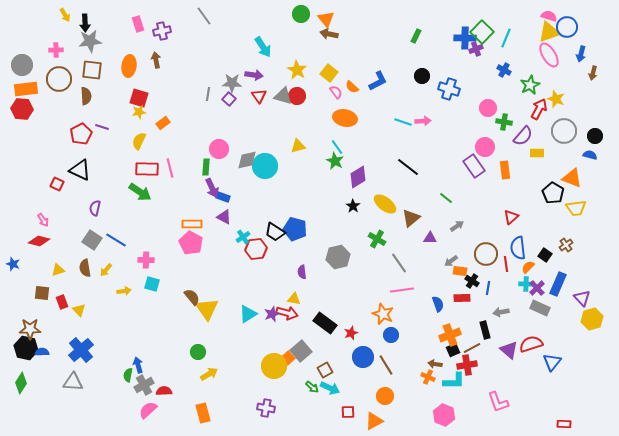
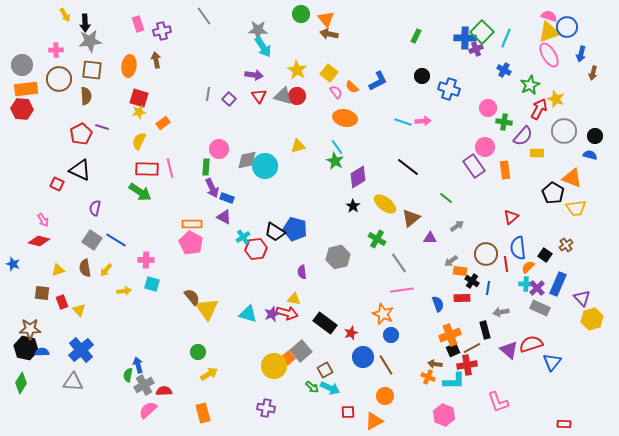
gray star at (232, 83): moved 26 px right, 53 px up
blue rectangle at (223, 197): moved 4 px right, 1 px down
cyan triangle at (248, 314): rotated 48 degrees clockwise
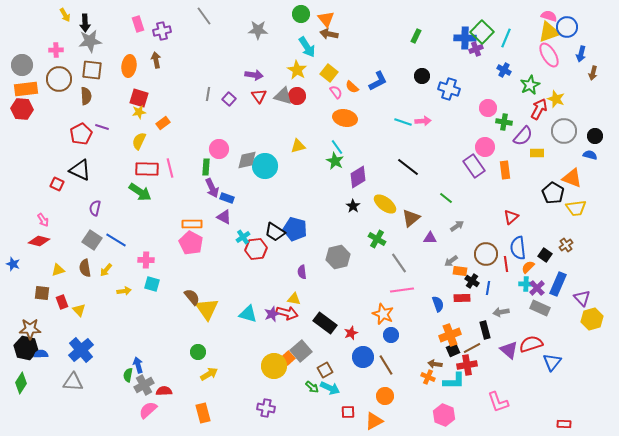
cyan arrow at (263, 47): moved 44 px right
blue semicircle at (42, 352): moved 1 px left, 2 px down
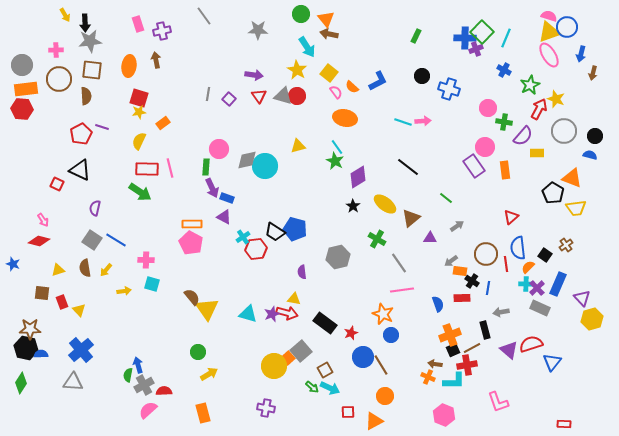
brown line at (386, 365): moved 5 px left
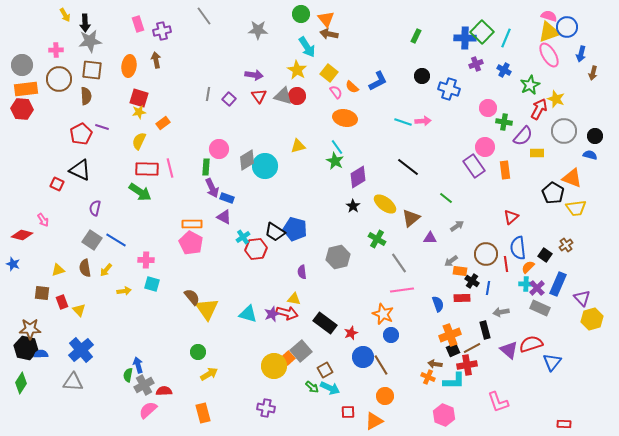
purple cross at (476, 49): moved 15 px down
gray diamond at (247, 160): rotated 20 degrees counterclockwise
red diamond at (39, 241): moved 17 px left, 6 px up
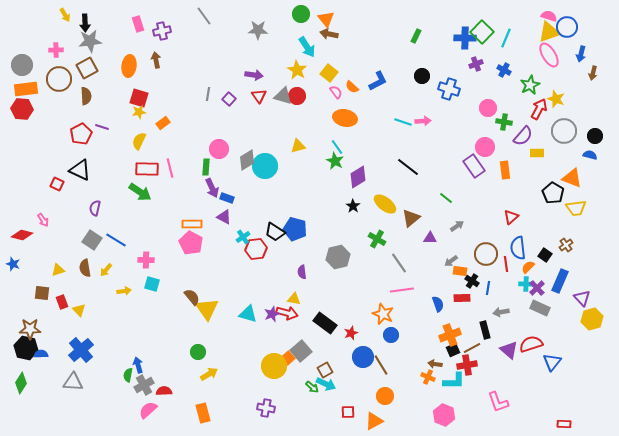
brown square at (92, 70): moved 5 px left, 2 px up; rotated 35 degrees counterclockwise
blue rectangle at (558, 284): moved 2 px right, 3 px up
cyan arrow at (330, 388): moved 4 px left, 4 px up
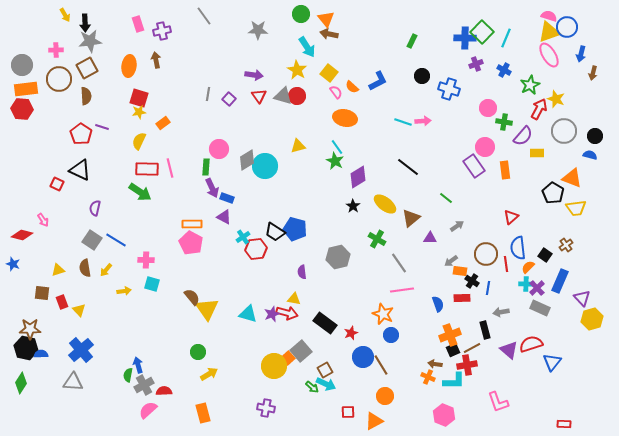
green rectangle at (416, 36): moved 4 px left, 5 px down
red pentagon at (81, 134): rotated 10 degrees counterclockwise
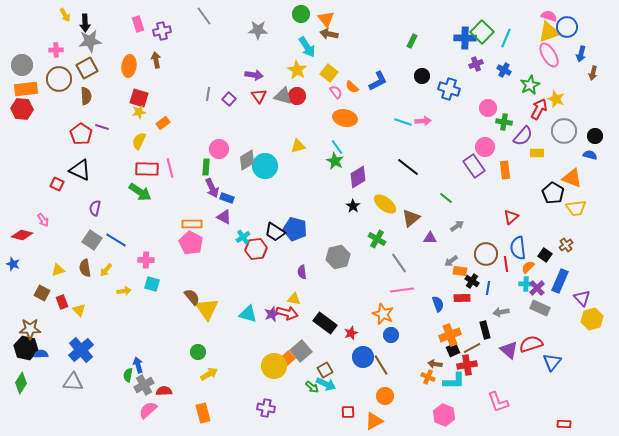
brown square at (42, 293): rotated 21 degrees clockwise
